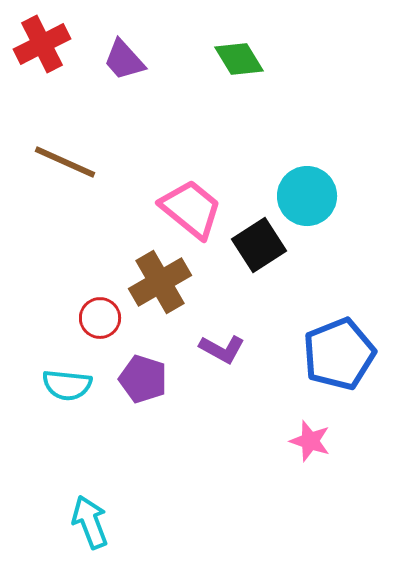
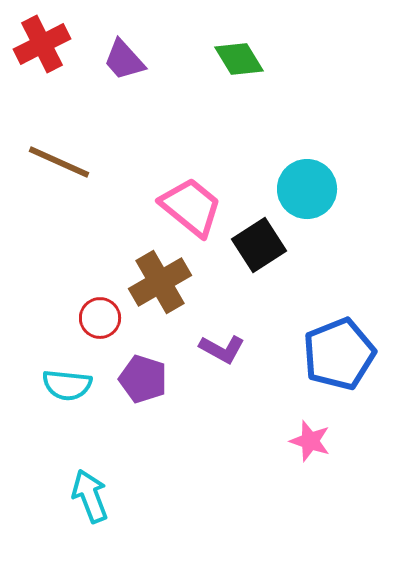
brown line: moved 6 px left
cyan circle: moved 7 px up
pink trapezoid: moved 2 px up
cyan arrow: moved 26 px up
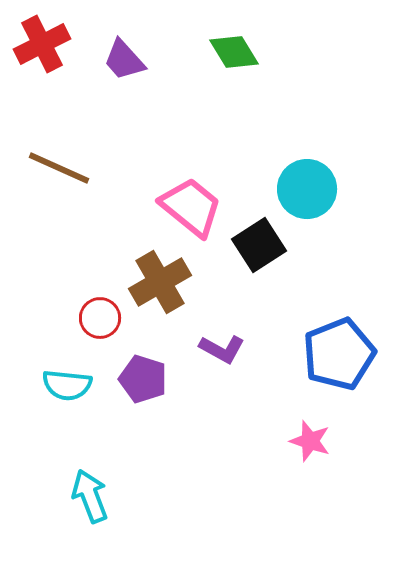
green diamond: moved 5 px left, 7 px up
brown line: moved 6 px down
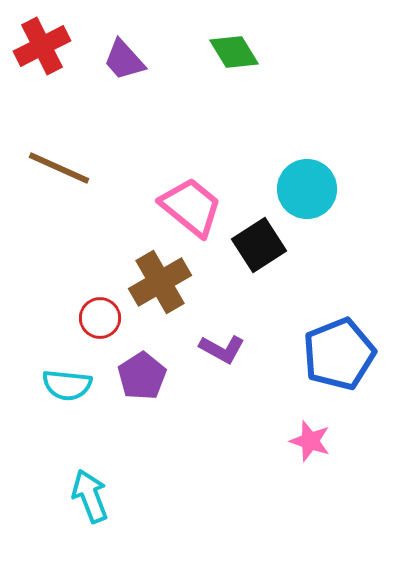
red cross: moved 2 px down
purple pentagon: moved 1 px left, 3 px up; rotated 21 degrees clockwise
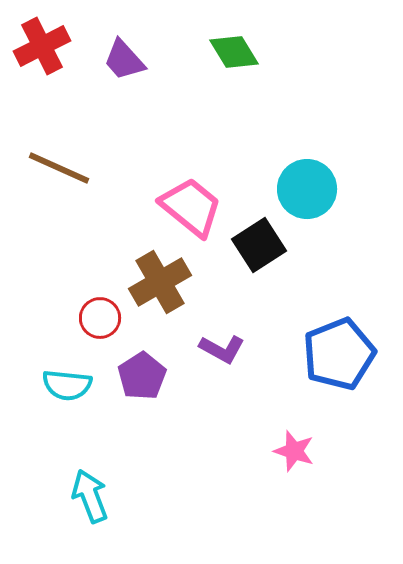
pink star: moved 16 px left, 10 px down
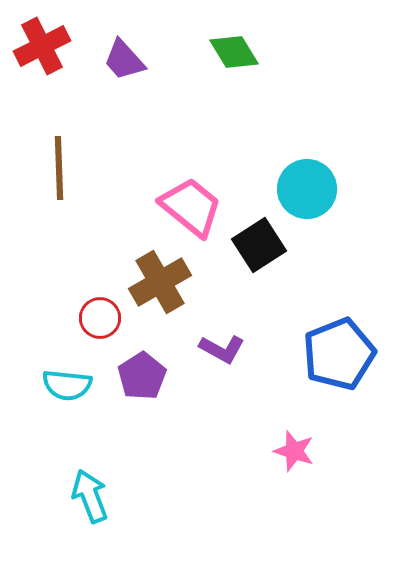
brown line: rotated 64 degrees clockwise
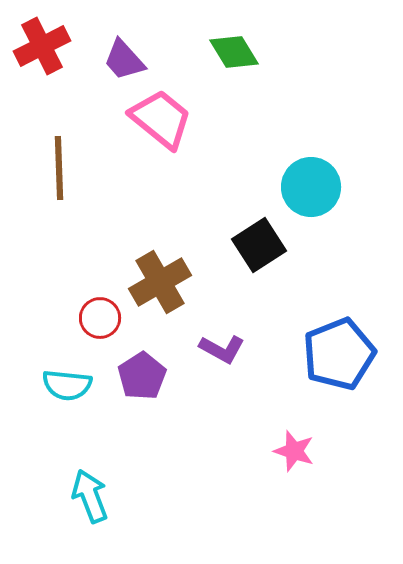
cyan circle: moved 4 px right, 2 px up
pink trapezoid: moved 30 px left, 88 px up
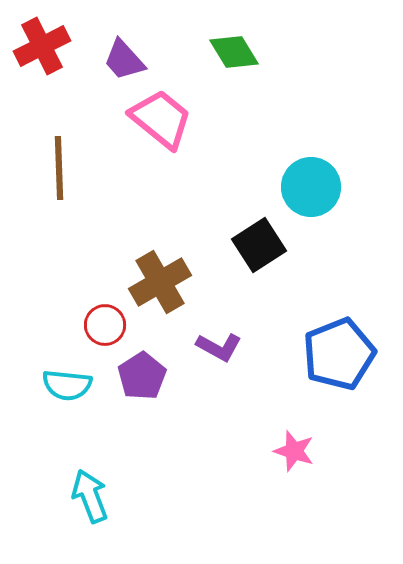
red circle: moved 5 px right, 7 px down
purple L-shape: moved 3 px left, 2 px up
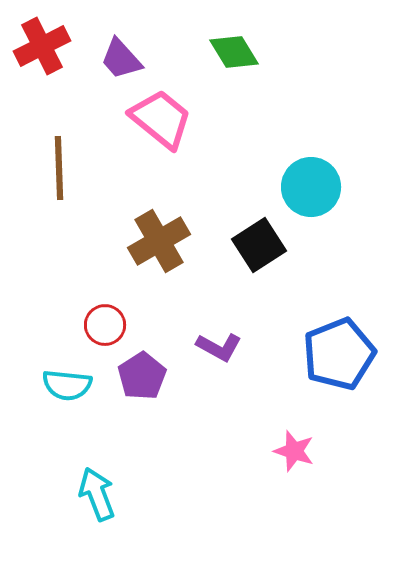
purple trapezoid: moved 3 px left, 1 px up
brown cross: moved 1 px left, 41 px up
cyan arrow: moved 7 px right, 2 px up
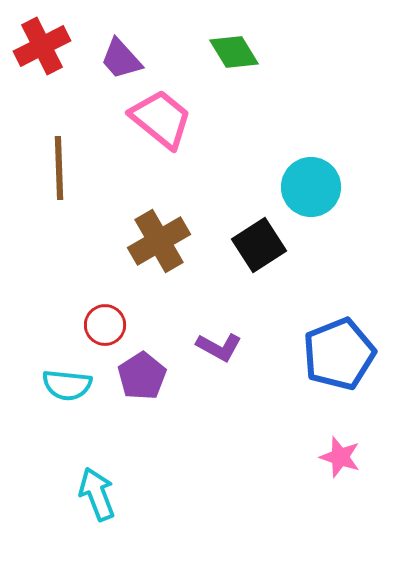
pink star: moved 46 px right, 6 px down
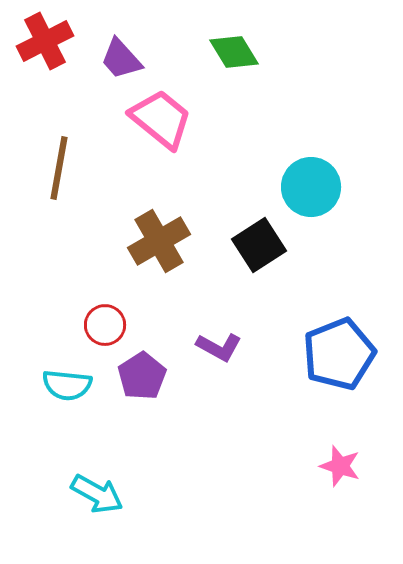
red cross: moved 3 px right, 5 px up
brown line: rotated 12 degrees clockwise
pink star: moved 9 px down
cyan arrow: rotated 140 degrees clockwise
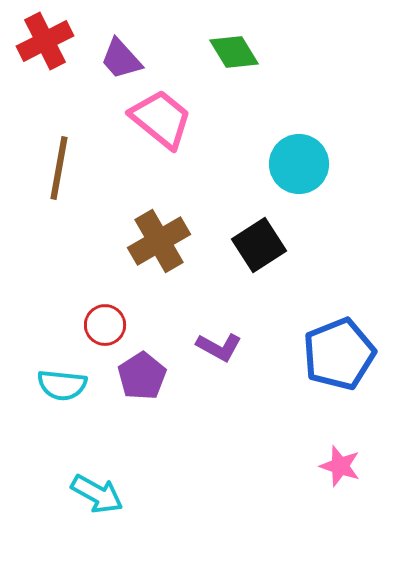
cyan circle: moved 12 px left, 23 px up
cyan semicircle: moved 5 px left
